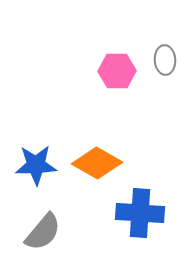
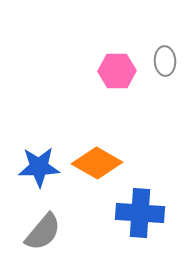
gray ellipse: moved 1 px down
blue star: moved 3 px right, 2 px down
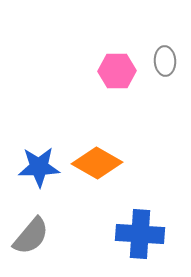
blue cross: moved 21 px down
gray semicircle: moved 12 px left, 4 px down
